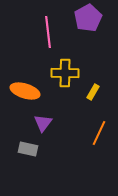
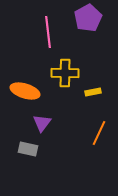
yellow rectangle: rotated 49 degrees clockwise
purple triangle: moved 1 px left
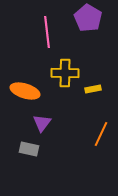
purple pentagon: rotated 12 degrees counterclockwise
pink line: moved 1 px left
yellow rectangle: moved 3 px up
orange line: moved 2 px right, 1 px down
gray rectangle: moved 1 px right
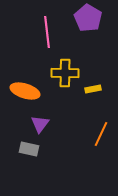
purple triangle: moved 2 px left, 1 px down
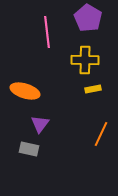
yellow cross: moved 20 px right, 13 px up
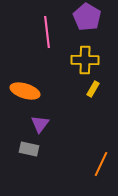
purple pentagon: moved 1 px left, 1 px up
yellow rectangle: rotated 49 degrees counterclockwise
orange line: moved 30 px down
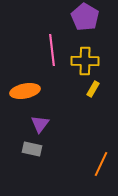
purple pentagon: moved 2 px left
pink line: moved 5 px right, 18 px down
yellow cross: moved 1 px down
orange ellipse: rotated 28 degrees counterclockwise
gray rectangle: moved 3 px right
